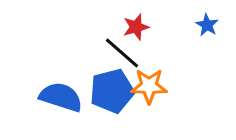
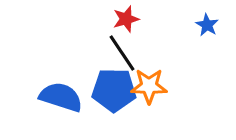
red star: moved 10 px left, 8 px up
black line: rotated 15 degrees clockwise
blue pentagon: moved 2 px right, 1 px up; rotated 15 degrees clockwise
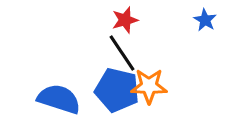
red star: moved 1 px left, 1 px down
blue star: moved 2 px left, 5 px up
blue pentagon: moved 3 px right; rotated 12 degrees clockwise
blue semicircle: moved 2 px left, 2 px down
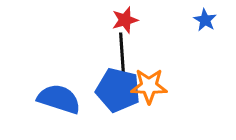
black line: rotated 30 degrees clockwise
blue pentagon: moved 1 px right
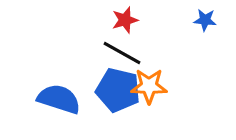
blue star: rotated 25 degrees counterclockwise
black line: rotated 57 degrees counterclockwise
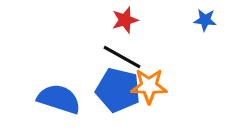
black line: moved 4 px down
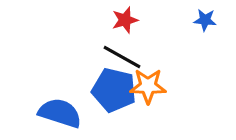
orange star: moved 1 px left
blue pentagon: moved 4 px left
blue semicircle: moved 1 px right, 14 px down
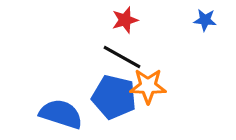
blue pentagon: moved 7 px down
blue semicircle: moved 1 px right, 1 px down
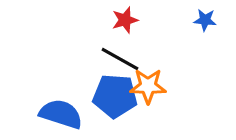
black line: moved 2 px left, 2 px down
blue pentagon: moved 1 px right, 1 px up; rotated 9 degrees counterclockwise
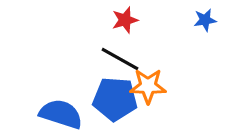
blue star: rotated 15 degrees counterclockwise
blue pentagon: moved 3 px down
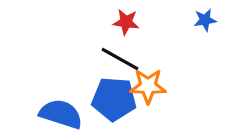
red star: moved 1 px right, 2 px down; rotated 24 degrees clockwise
blue pentagon: moved 1 px left
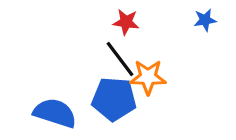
black line: rotated 24 degrees clockwise
orange star: moved 9 px up
blue semicircle: moved 6 px left, 1 px up
